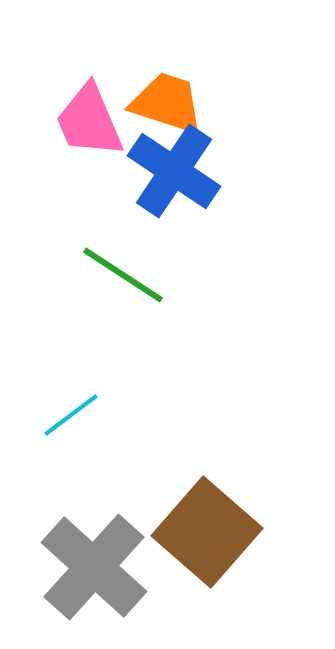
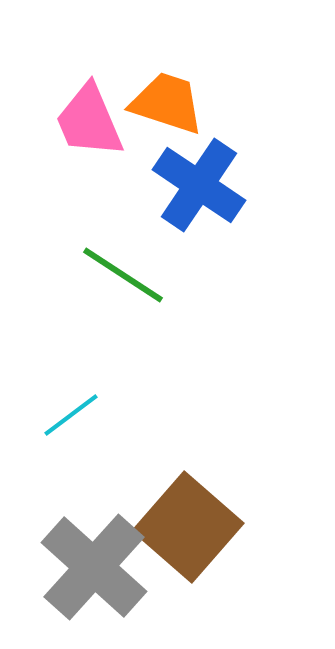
blue cross: moved 25 px right, 14 px down
brown square: moved 19 px left, 5 px up
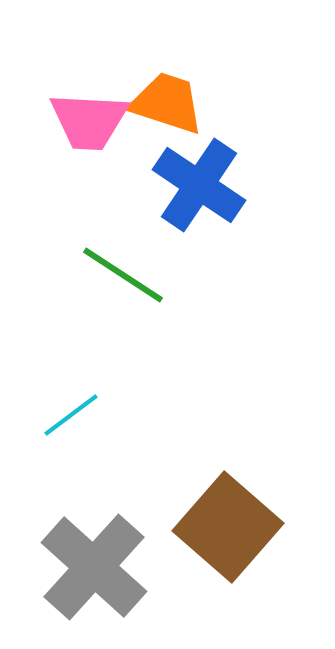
pink trapezoid: rotated 64 degrees counterclockwise
brown square: moved 40 px right
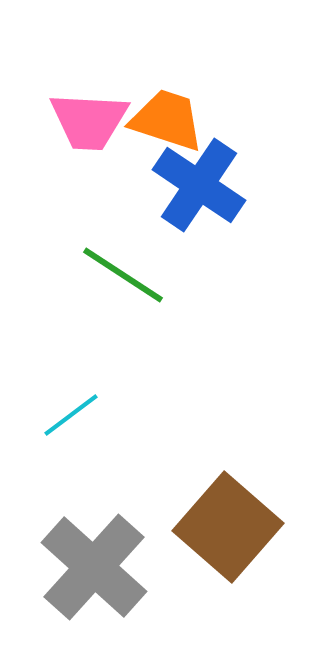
orange trapezoid: moved 17 px down
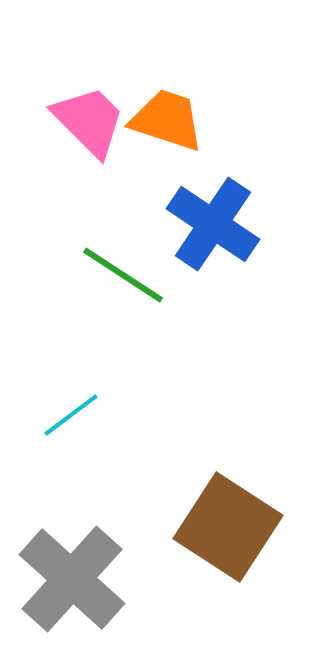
pink trapezoid: rotated 138 degrees counterclockwise
blue cross: moved 14 px right, 39 px down
brown square: rotated 8 degrees counterclockwise
gray cross: moved 22 px left, 12 px down
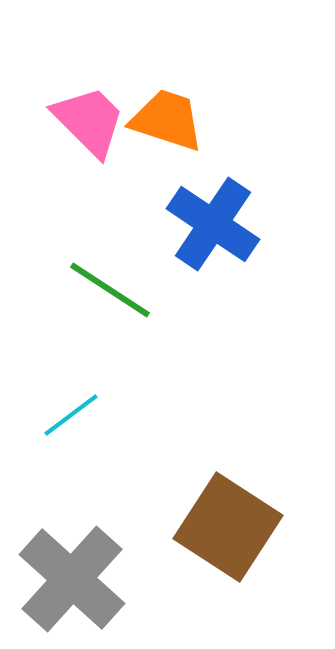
green line: moved 13 px left, 15 px down
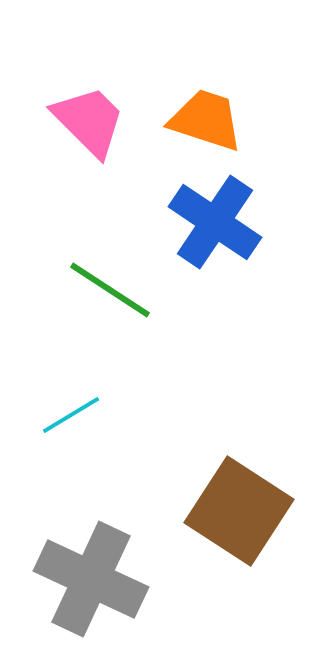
orange trapezoid: moved 39 px right
blue cross: moved 2 px right, 2 px up
cyan line: rotated 6 degrees clockwise
brown square: moved 11 px right, 16 px up
gray cross: moved 19 px right; rotated 17 degrees counterclockwise
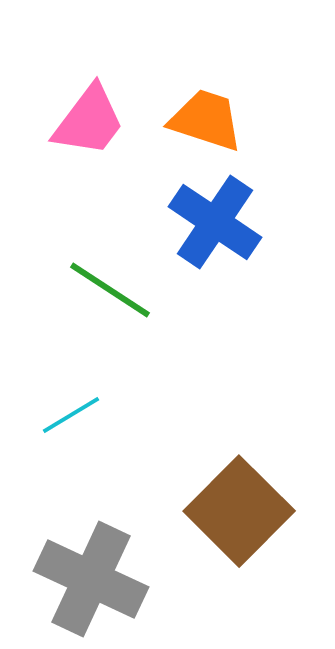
pink trapezoid: rotated 82 degrees clockwise
brown square: rotated 12 degrees clockwise
